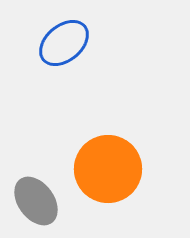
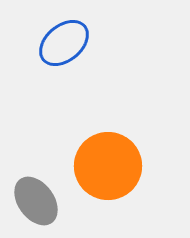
orange circle: moved 3 px up
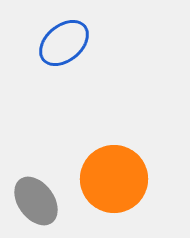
orange circle: moved 6 px right, 13 px down
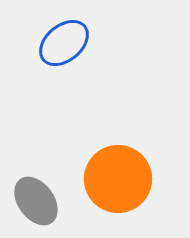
orange circle: moved 4 px right
